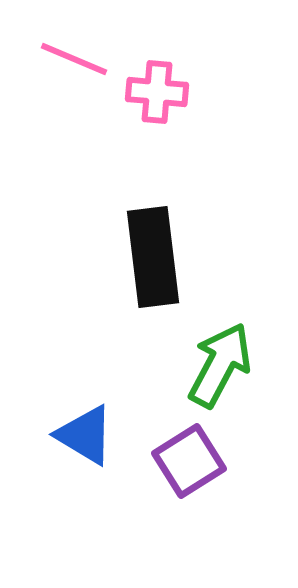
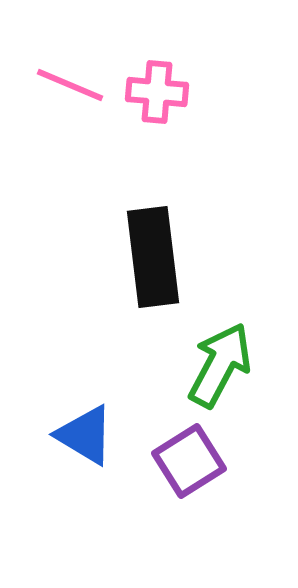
pink line: moved 4 px left, 26 px down
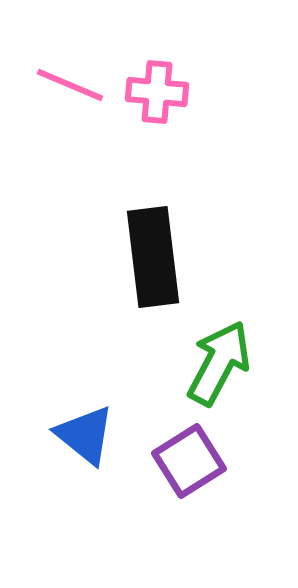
green arrow: moved 1 px left, 2 px up
blue triangle: rotated 8 degrees clockwise
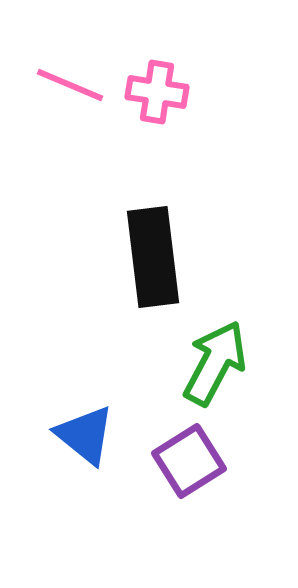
pink cross: rotated 4 degrees clockwise
green arrow: moved 4 px left
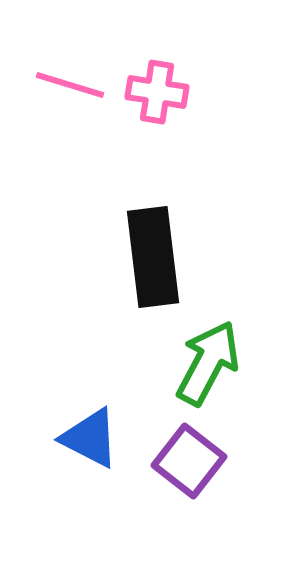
pink line: rotated 6 degrees counterclockwise
green arrow: moved 7 px left
blue triangle: moved 5 px right, 3 px down; rotated 12 degrees counterclockwise
purple square: rotated 20 degrees counterclockwise
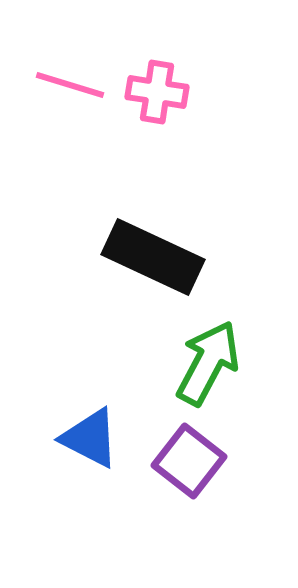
black rectangle: rotated 58 degrees counterclockwise
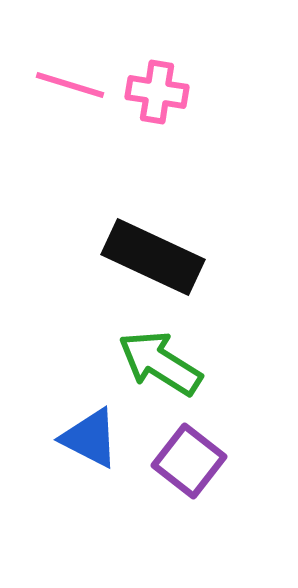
green arrow: moved 48 px left; rotated 86 degrees counterclockwise
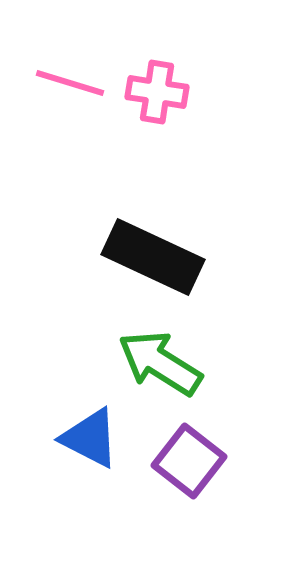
pink line: moved 2 px up
